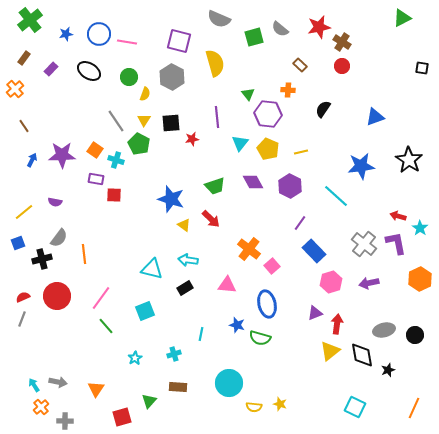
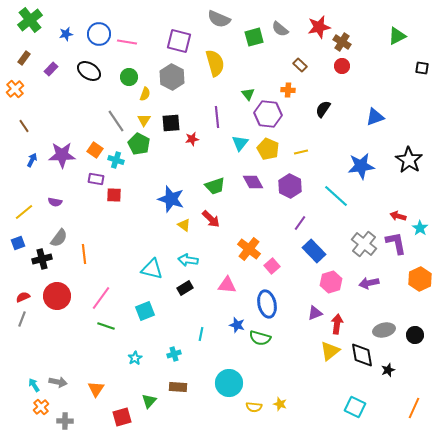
green triangle at (402, 18): moved 5 px left, 18 px down
green line at (106, 326): rotated 30 degrees counterclockwise
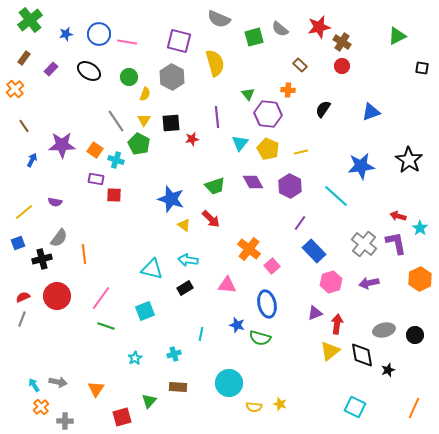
blue triangle at (375, 117): moved 4 px left, 5 px up
purple star at (62, 155): moved 10 px up
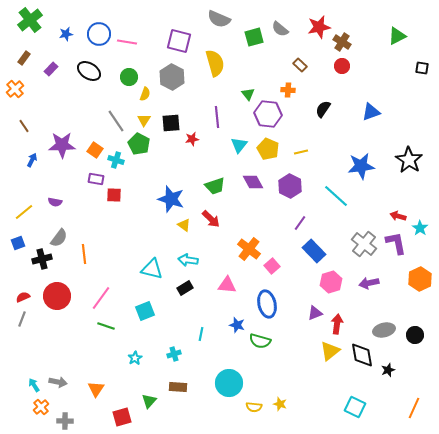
cyan triangle at (240, 143): moved 1 px left, 2 px down
green semicircle at (260, 338): moved 3 px down
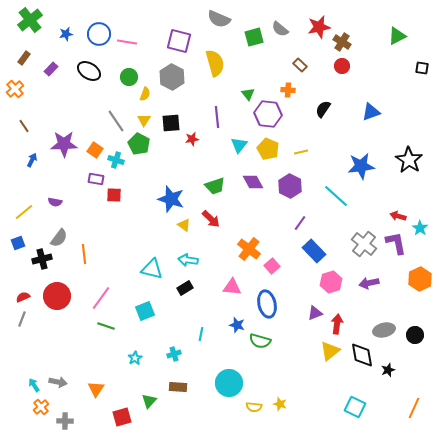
purple star at (62, 145): moved 2 px right, 1 px up
pink triangle at (227, 285): moved 5 px right, 2 px down
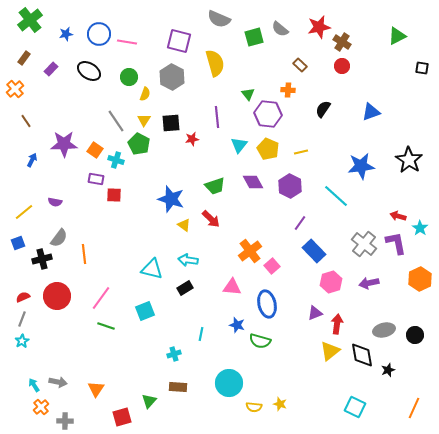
brown line at (24, 126): moved 2 px right, 5 px up
orange cross at (249, 249): moved 1 px right, 2 px down; rotated 15 degrees clockwise
cyan star at (135, 358): moved 113 px left, 17 px up
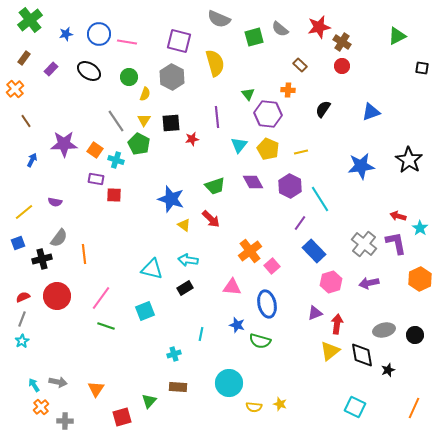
cyan line at (336, 196): moved 16 px left, 3 px down; rotated 16 degrees clockwise
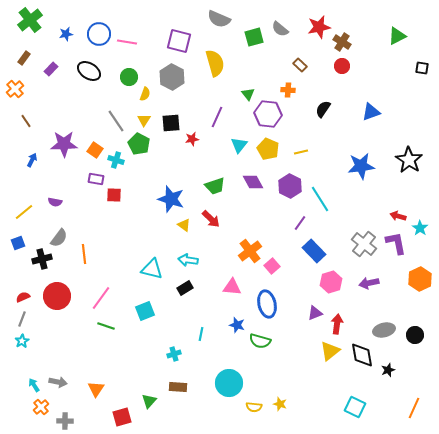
purple line at (217, 117): rotated 30 degrees clockwise
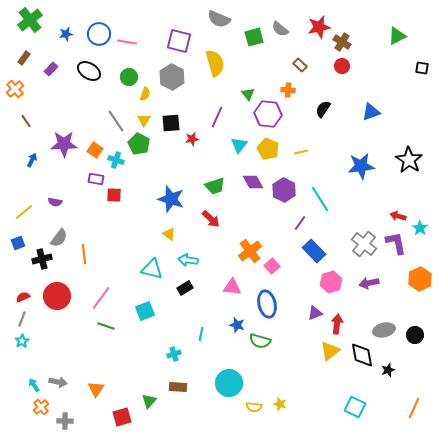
purple hexagon at (290, 186): moved 6 px left, 4 px down
yellow triangle at (184, 225): moved 15 px left, 9 px down
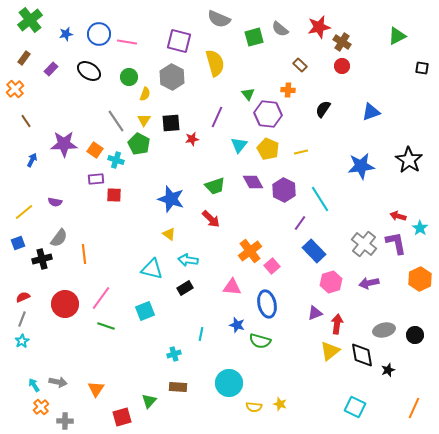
purple rectangle at (96, 179): rotated 14 degrees counterclockwise
red circle at (57, 296): moved 8 px right, 8 px down
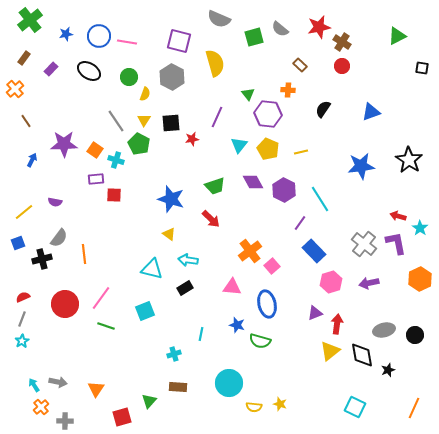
blue circle at (99, 34): moved 2 px down
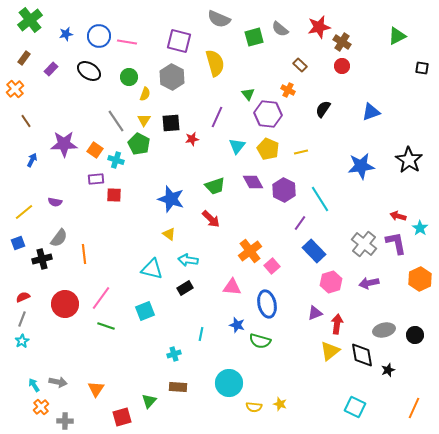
orange cross at (288, 90): rotated 24 degrees clockwise
cyan triangle at (239, 145): moved 2 px left, 1 px down
